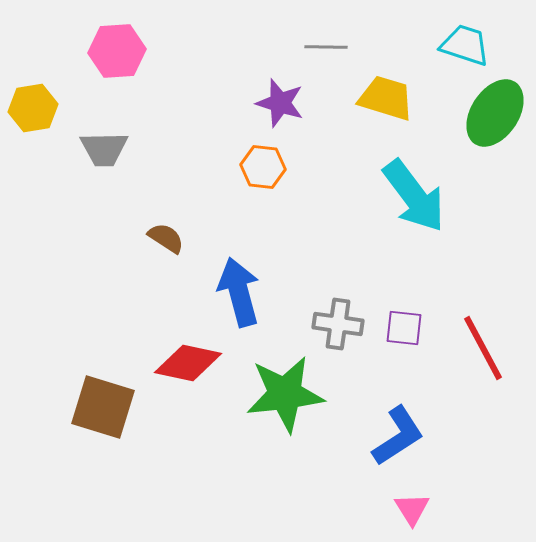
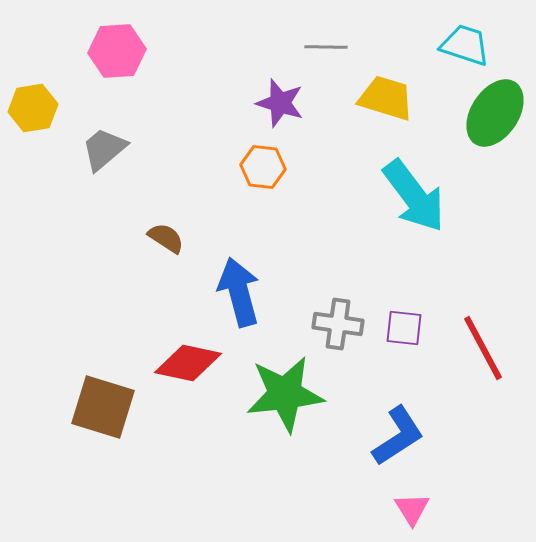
gray trapezoid: rotated 141 degrees clockwise
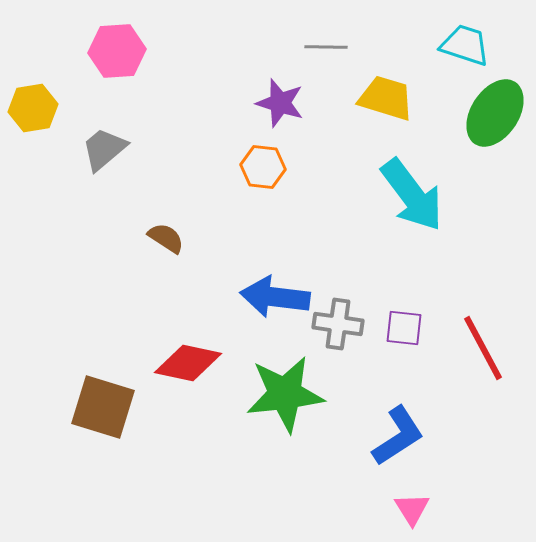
cyan arrow: moved 2 px left, 1 px up
blue arrow: moved 36 px right, 5 px down; rotated 68 degrees counterclockwise
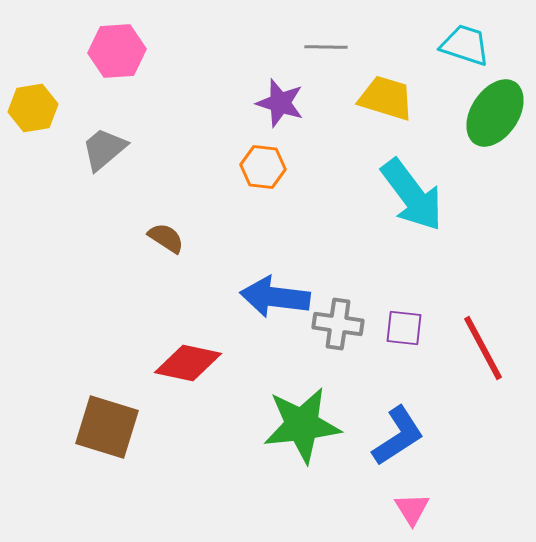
green star: moved 17 px right, 31 px down
brown square: moved 4 px right, 20 px down
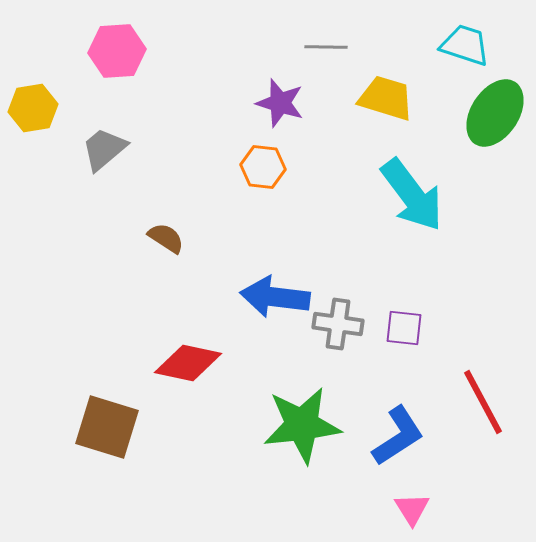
red line: moved 54 px down
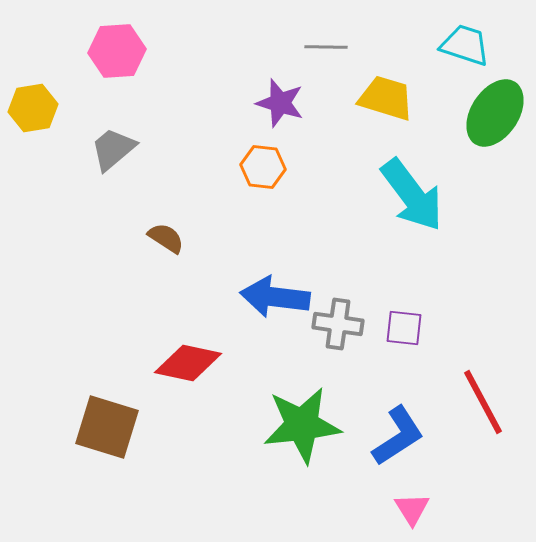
gray trapezoid: moved 9 px right
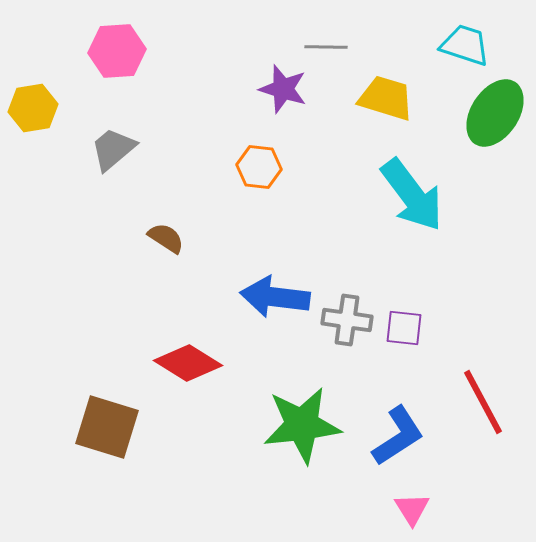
purple star: moved 3 px right, 14 px up
orange hexagon: moved 4 px left
gray cross: moved 9 px right, 4 px up
red diamond: rotated 20 degrees clockwise
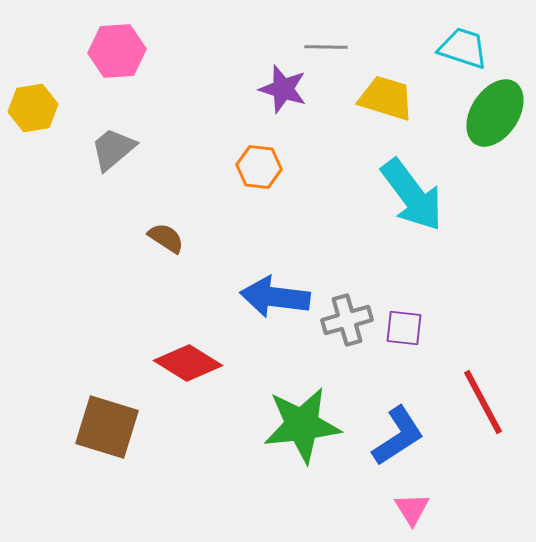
cyan trapezoid: moved 2 px left, 3 px down
gray cross: rotated 24 degrees counterclockwise
